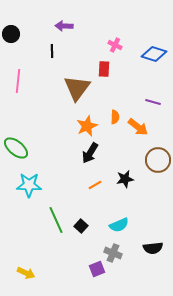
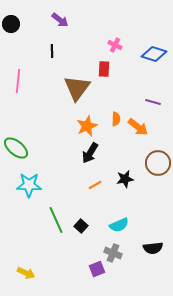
purple arrow: moved 4 px left, 6 px up; rotated 144 degrees counterclockwise
black circle: moved 10 px up
orange semicircle: moved 1 px right, 2 px down
brown circle: moved 3 px down
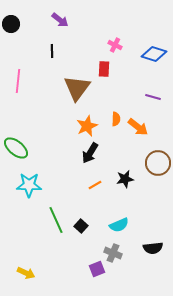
purple line: moved 5 px up
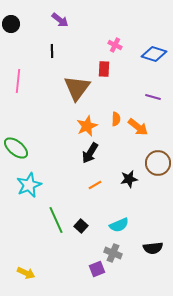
black star: moved 4 px right
cyan star: rotated 25 degrees counterclockwise
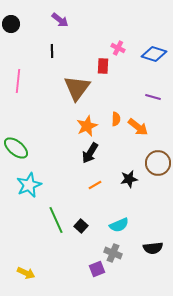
pink cross: moved 3 px right, 3 px down
red rectangle: moved 1 px left, 3 px up
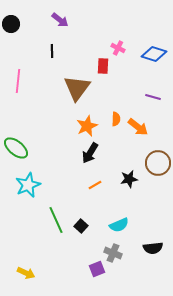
cyan star: moved 1 px left
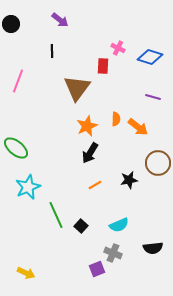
blue diamond: moved 4 px left, 3 px down
pink line: rotated 15 degrees clockwise
black star: moved 1 px down
cyan star: moved 2 px down
green line: moved 5 px up
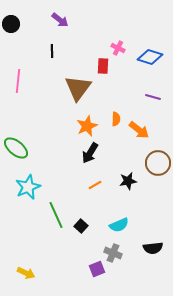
pink line: rotated 15 degrees counterclockwise
brown triangle: moved 1 px right
orange arrow: moved 1 px right, 3 px down
black star: moved 1 px left, 1 px down
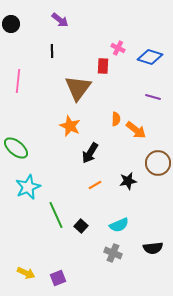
orange star: moved 17 px left; rotated 25 degrees counterclockwise
orange arrow: moved 3 px left
purple square: moved 39 px left, 9 px down
